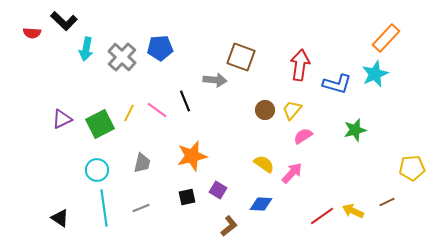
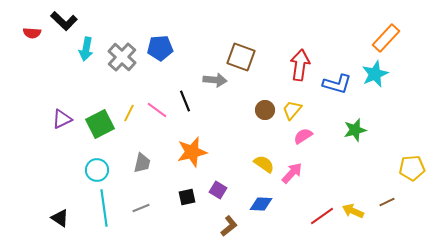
orange star: moved 4 px up
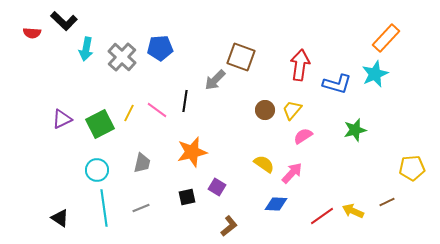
gray arrow: rotated 130 degrees clockwise
black line: rotated 30 degrees clockwise
purple square: moved 1 px left, 3 px up
blue diamond: moved 15 px right
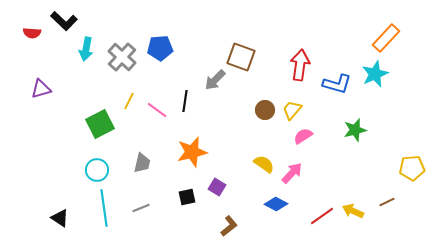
yellow line: moved 12 px up
purple triangle: moved 21 px left, 30 px up; rotated 10 degrees clockwise
blue diamond: rotated 25 degrees clockwise
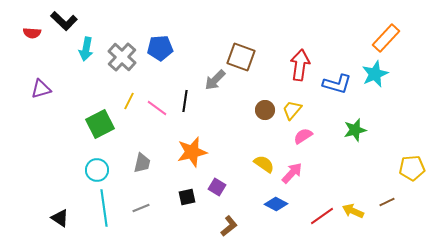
pink line: moved 2 px up
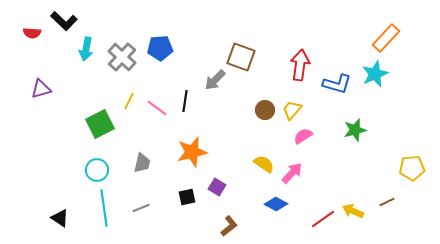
red line: moved 1 px right, 3 px down
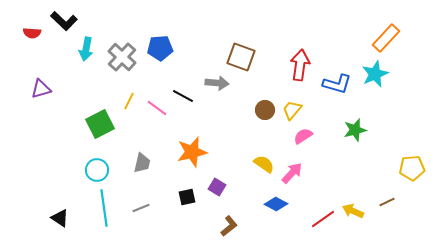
gray arrow: moved 2 px right, 3 px down; rotated 130 degrees counterclockwise
black line: moved 2 px left, 5 px up; rotated 70 degrees counterclockwise
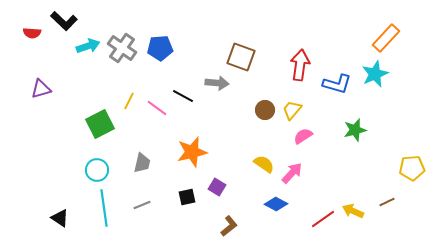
cyan arrow: moved 2 px right, 3 px up; rotated 120 degrees counterclockwise
gray cross: moved 9 px up; rotated 8 degrees counterclockwise
gray line: moved 1 px right, 3 px up
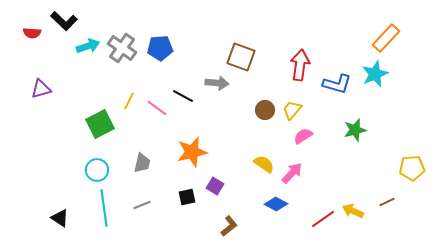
purple square: moved 2 px left, 1 px up
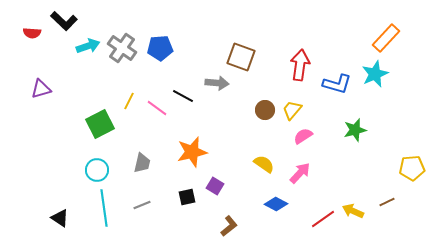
pink arrow: moved 8 px right
